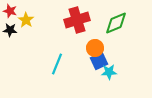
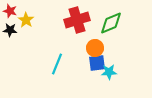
green diamond: moved 5 px left
blue square: moved 2 px left, 2 px down; rotated 18 degrees clockwise
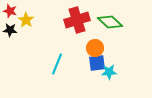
green diamond: moved 1 px left, 1 px up; rotated 65 degrees clockwise
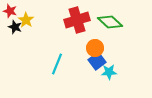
black star: moved 5 px right, 3 px up; rotated 16 degrees clockwise
blue square: moved 2 px up; rotated 30 degrees counterclockwise
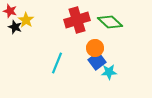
cyan line: moved 1 px up
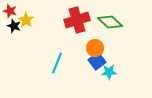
black star: moved 1 px left, 1 px up
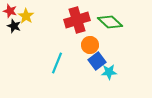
yellow star: moved 4 px up
orange circle: moved 5 px left, 3 px up
